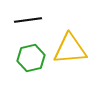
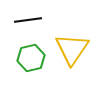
yellow triangle: moved 2 px right; rotated 51 degrees counterclockwise
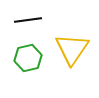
green hexagon: moved 3 px left
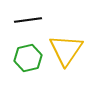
yellow triangle: moved 6 px left, 1 px down
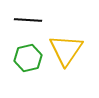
black line: rotated 12 degrees clockwise
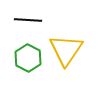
green hexagon: rotated 20 degrees counterclockwise
